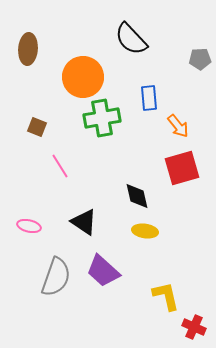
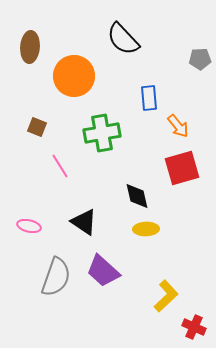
black semicircle: moved 8 px left
brown ellipse: moved 2 px right, 2 px up
orange circle: moved 9 px left, 1 px up
green cross: moved 15 px down
yellow ellipse: moved 1 px right, 2 px up; rotated 10 degrees counterclockwise
yellow L-shape: rotated 60 degrees clockwise
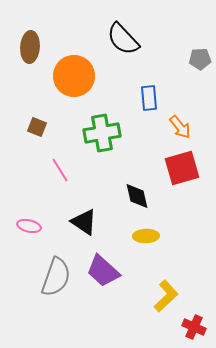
orange arrow: moved 2 px right, 1 px down
pink line: moved 4 px down
yellow ellipse: moved 7 px down
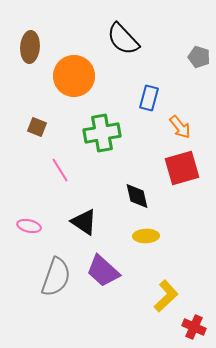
gray pentagon: moved 1 px left, 2 px up; rotated 20 degrees clockwise
blue rectangle: rotated 20 degrees clockwise
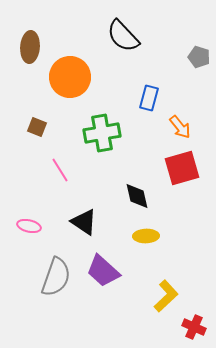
black semicircle: moved 3 px up
orange circle: moved 4 px left, 1 px down
